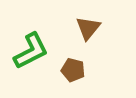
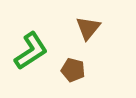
green L-shape: rotated 6 degrees counterclockwise
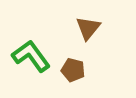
green L-shape: moved 5 px down; rotated 93 degrees counterclockwise
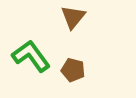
brown triangle: moved 15 px left, 11 px up
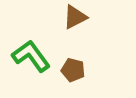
brown triangle: moved 2 px right; rotated 24 degrees clockwise
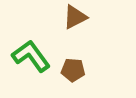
brown pentagon: rotated 10 degrees counterclockwise
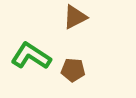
green L-shape: rotated 21 degrees counterclockwise
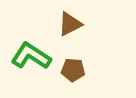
brown triangle: moved 5 px left, 7 px down
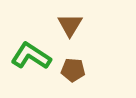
brown triangle: moved 1 px down; rotated 32 degrees counterclockwise
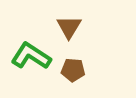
brown triangle: moved 1 px left, 2 px down
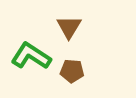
brown pentagon: moved 1 px left, 1 px down
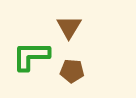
green L-shape: rotated 33 degrees counterclockwise
